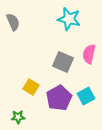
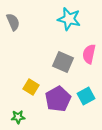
purple pentagon: moved 1 px left, 1 px down
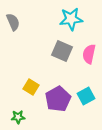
cyan star: moved 2 px right; rotated 20 degrees counterclockwise
gray square: moved 1 px left, 11 px up
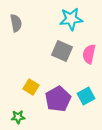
gray semicircle: moved 3 px right, 1 px down; rotated 12 degrees clockwise
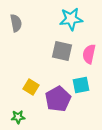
gray square: rotated 10 degrees counterclockwise
cyan square: moved 5 px left, 11 px up; rotated 18 degrees clockwise
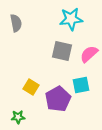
pink semicircle: rotated 36 degrees clockwise
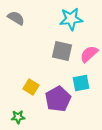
gray semicircle: moved 5 px up; rotated 48 degrees counterclockwise
cyan square: moved 2 px up
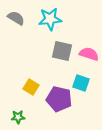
cyan star: moved 21 px left
pink semicircle: rotated 60 degrees clockwise
cyan square: rotated 30 degrees clockwise
purple pentagon: moved 1 px right; rotated 30 degrees counterclockwise
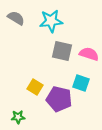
cyan star: moved 1 px right, 2 px down
yellow square: moved 4 px right
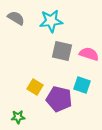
cyan square: moved 1 px right, 2 px down
